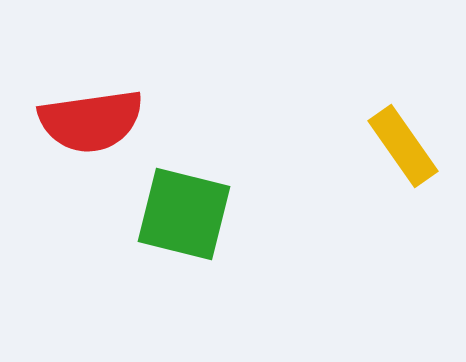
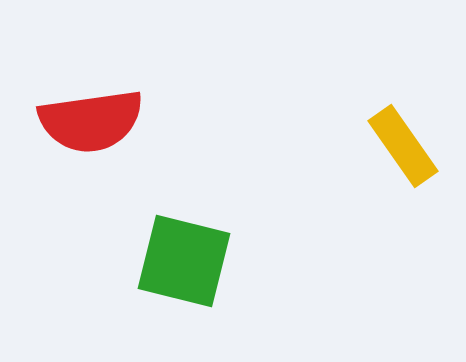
green square: moved 47 px down
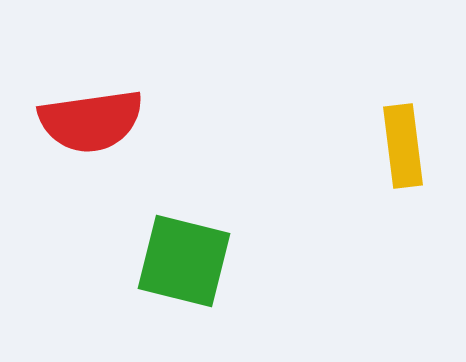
yellow rectangle: rotated 28 degrees clockwise
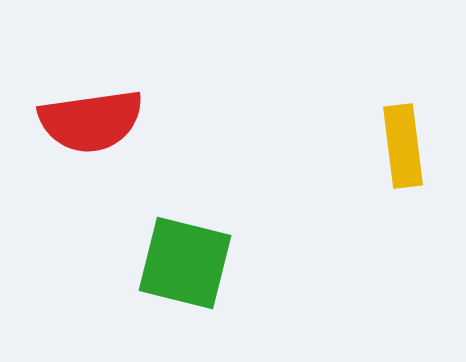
green square: moved 1 px right, 2 px down
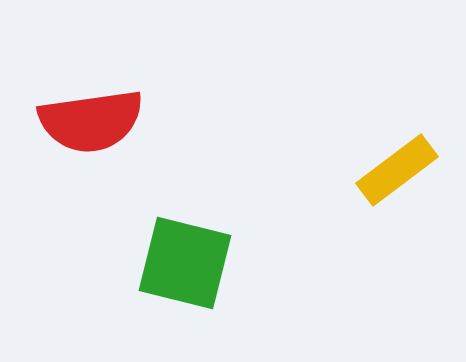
yellow rectangle: moved 6 px left, 24 px down; rotated 60 degrees clockwise
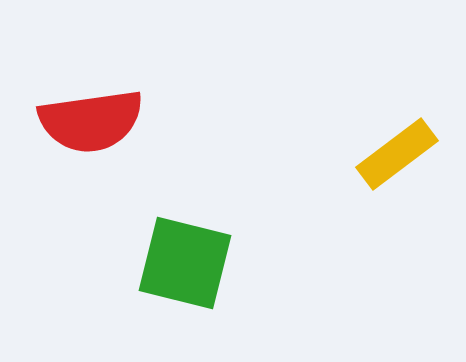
yellow rectangle: moved 16 px up
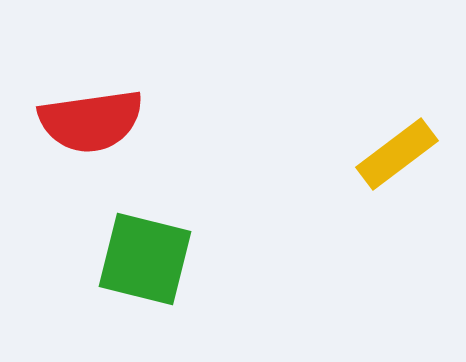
green square: moved 40 px left, 4 px up
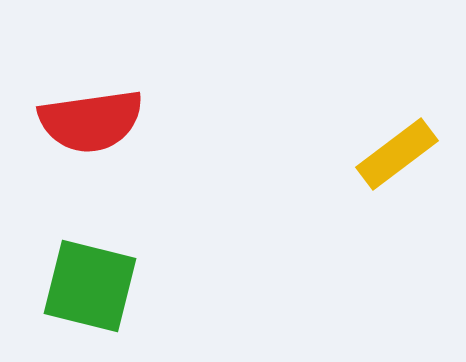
green square: moved 55 px left, 27 px down
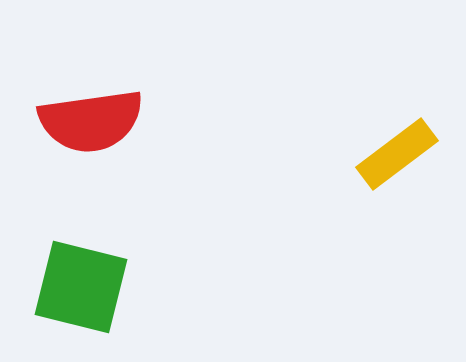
green square: moved 9 px left, 1 px down
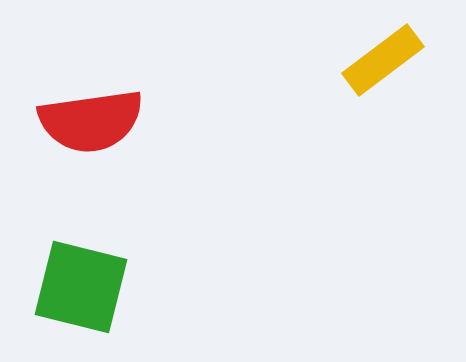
yellow rectangle: moved 14 px left, 94 px up
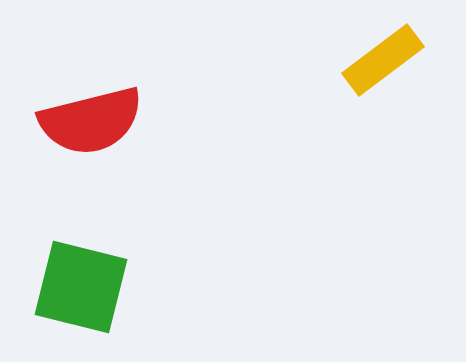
red semicircle: rotated 6 degrees counterclockwise
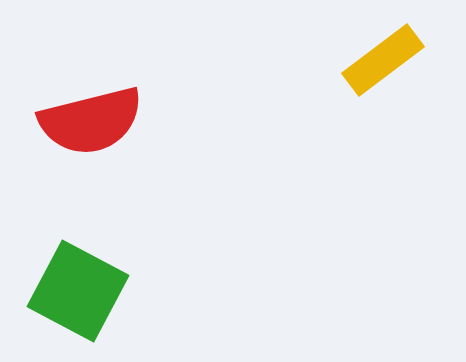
green square: moved 3 px left, 4 px down; rotated 14 degrees clockwise
